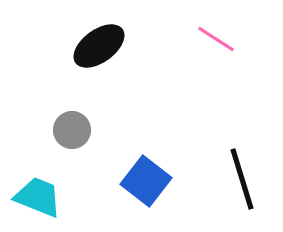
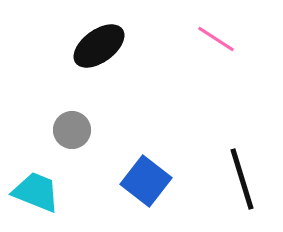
cyan trapezoid: moved 2 px left, 5 px up
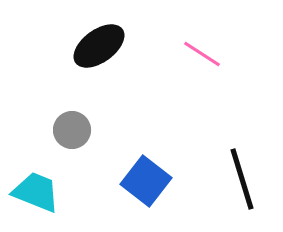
pink line: moved 14 px left, 15 px down
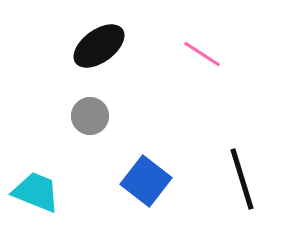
gray circle: moved 18 px right, 14 px up
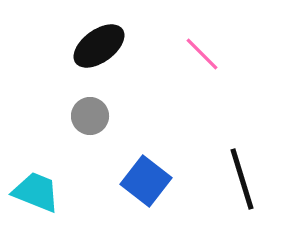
pink line: rotated 12 degrees clockwise
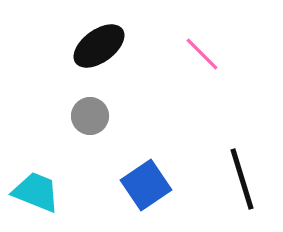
blue square: moved 4 px down; rotated 18 degrees clockwise
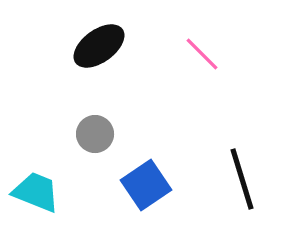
gray circle: moved 5 px right, 18 px down
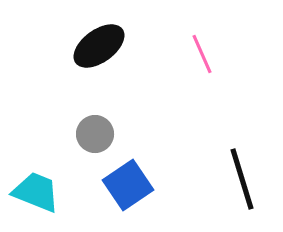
pink line: rotated 21 degrees clockwise
blue square: moved 18 px left
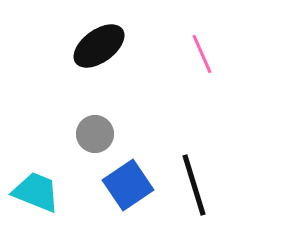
black line: moved 48 px left, 6 px down
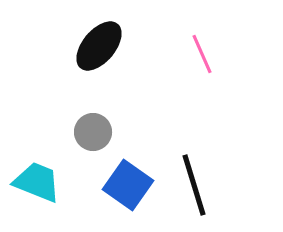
black ellipse: rotated 14 degrees counterclockwise
gray circle: moved 2 px left, 2 px up
blue square: rotated 21 degrees counterclockwise
cyan trapezoid: moved 1 px right, 10 px up
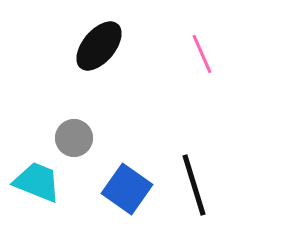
gray circle: moved 19 px left, 6 px down
blue square: moved 1 px left, 4 px down
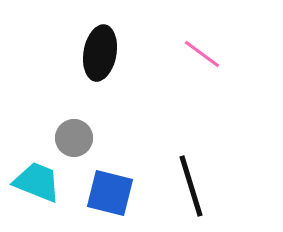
black ellipse: moved 1 px right, 7 px down; rotated 30 degrees counterclockwise
pink line: rotated 30 degrees counterclockwise
black line: moved 3 px left, 1 px down
blue square: moved 17 px left, 4 px down; rotated 21 degrees counterclockwise
